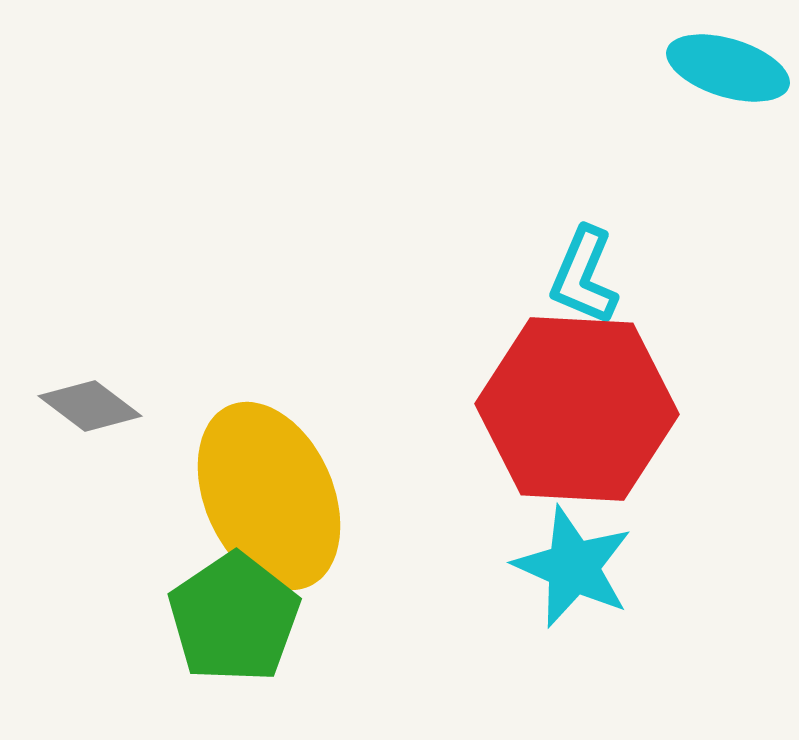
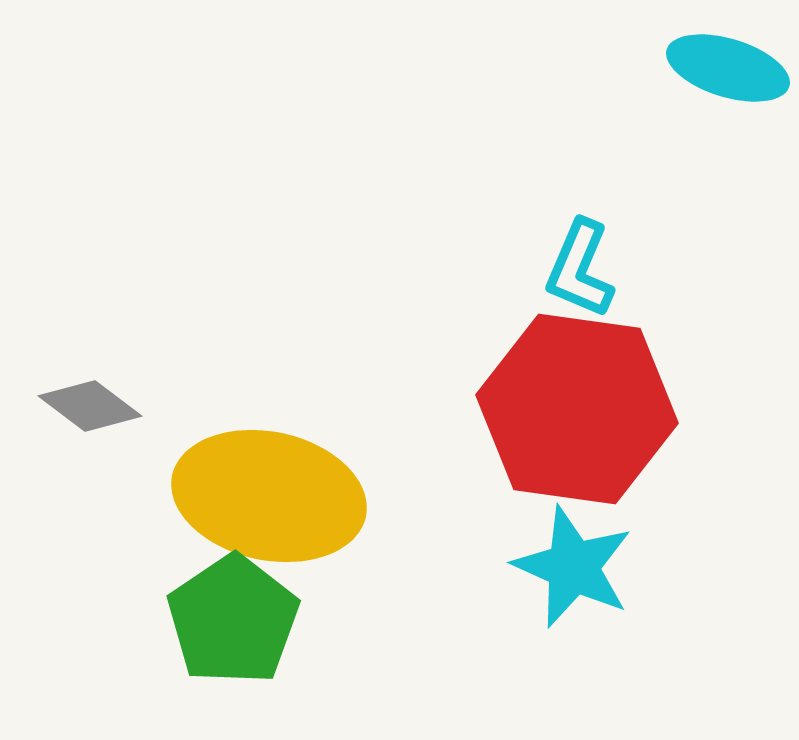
cyan L-shape: moved 4 px left, 7 px up
red hexagon: rotated 5 degrees clockwise
yellow ellipse: rotated 54 degrees counterclockwise
green pentagon: moved 1 px left, 2 px down
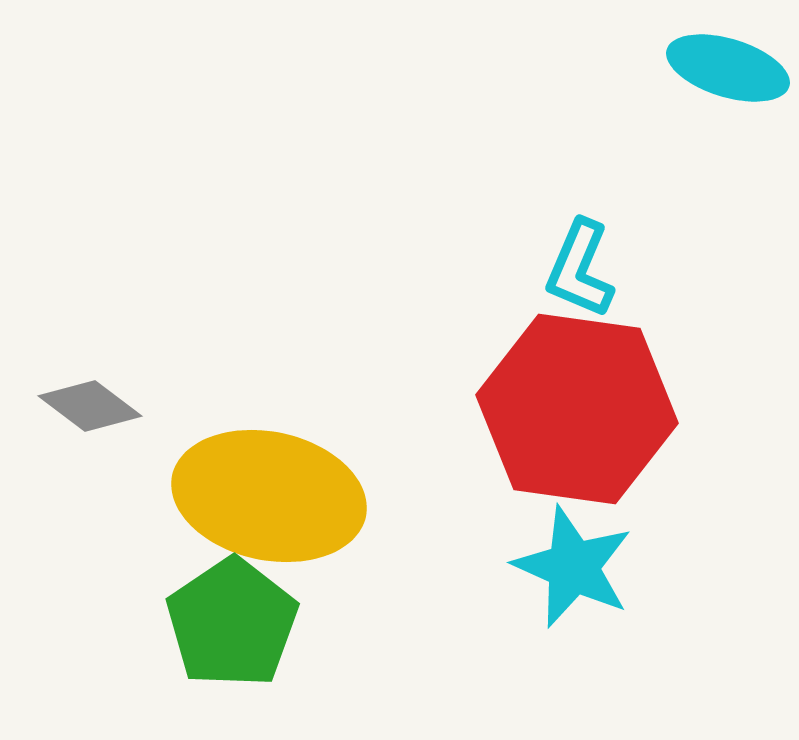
green pentagon: moved 1 px left, 3 px down
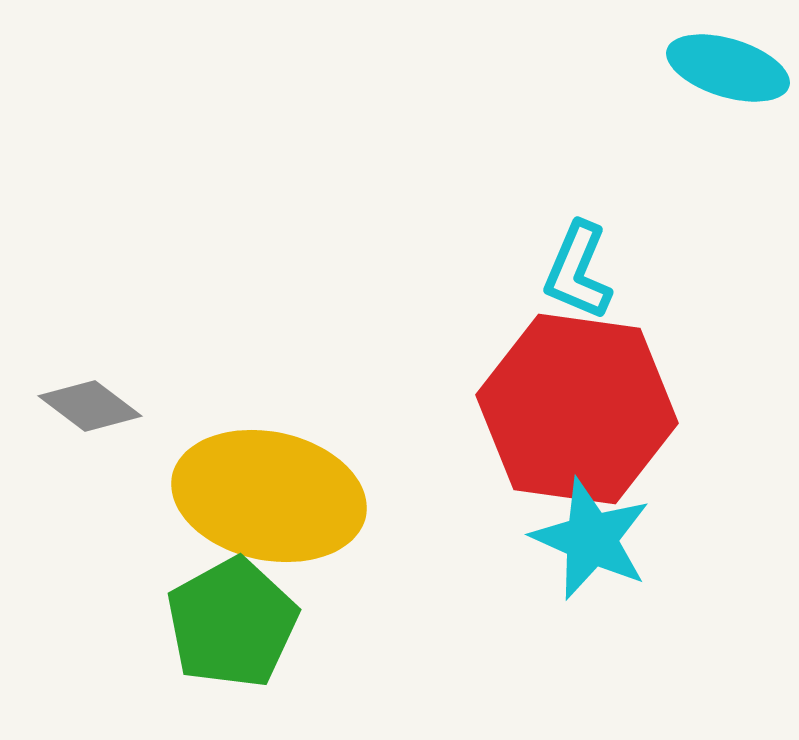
cyan L-shape: moved 2 px left, 2 px down
cyan star: moved 18 px right, 28 px up
green pentagon: rotated 5 degrees clockwise
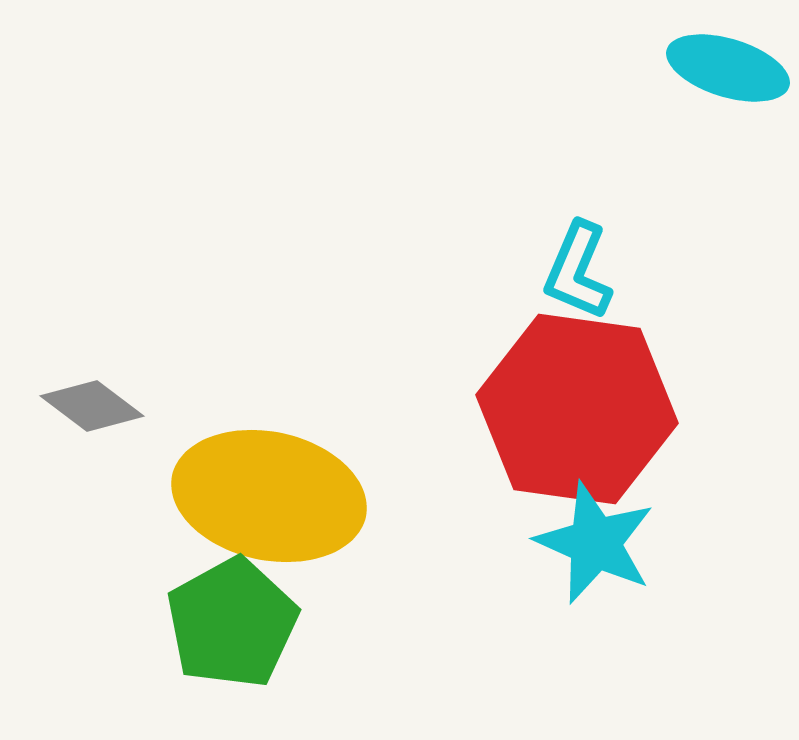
gray diamond: moved 2 px right
cyan star: moved 4 px right, 4 px down
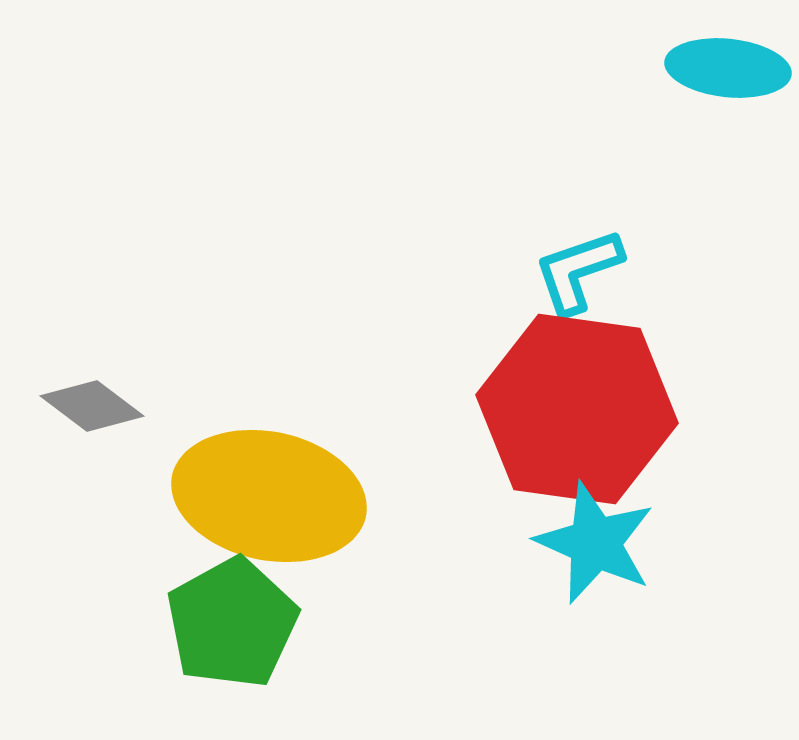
cyan ellipse: rotated 11 degrees counterclockwise
cyan L-shape: rotated 48 degrees clockwise
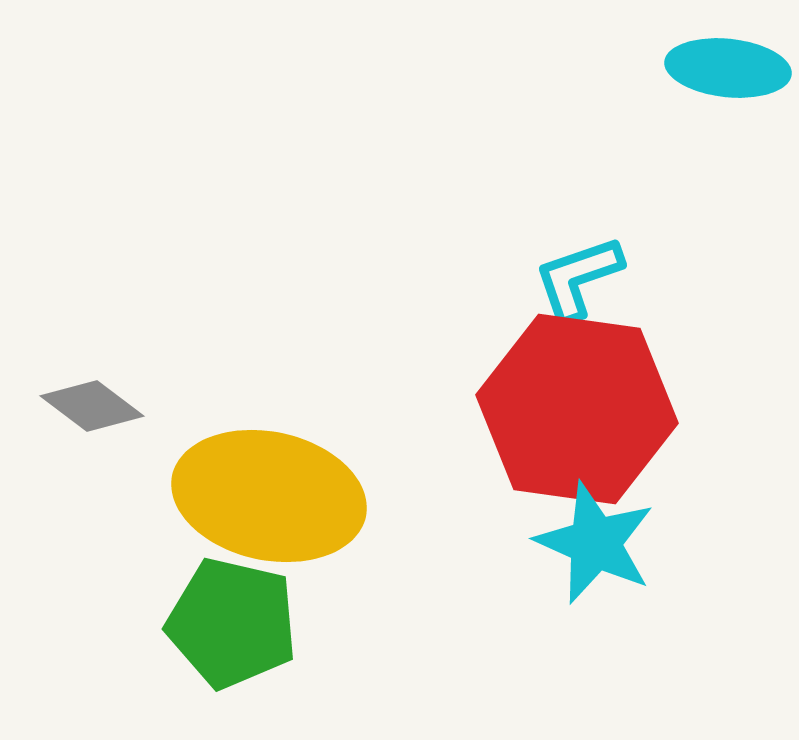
cyan L-shape: moved 7 px down
green pentagon: rotated 30 degrees counterclockwise
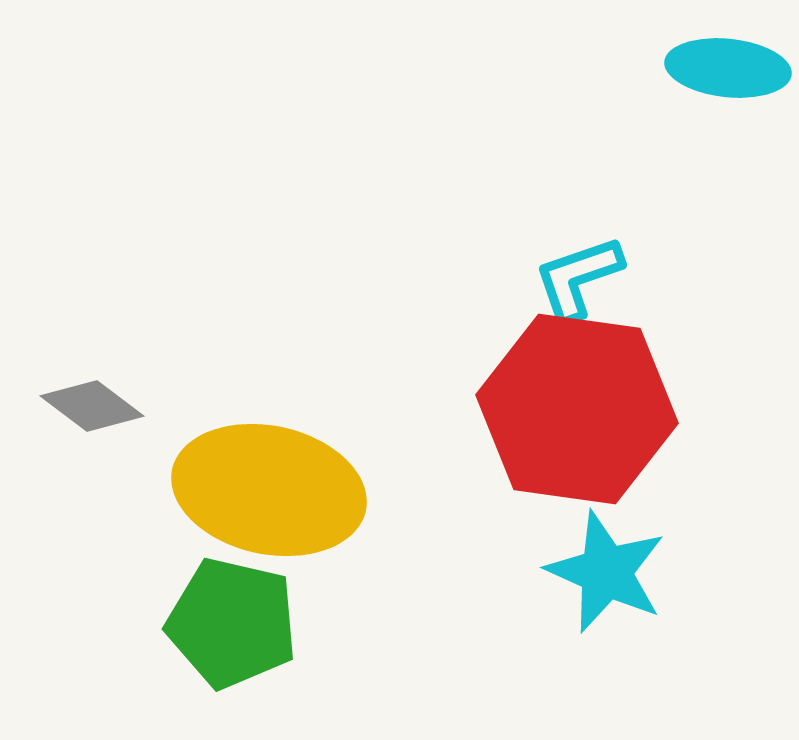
yellow ellipse: moved 6 px up
cyan star: moved 11 px right, 29 px down
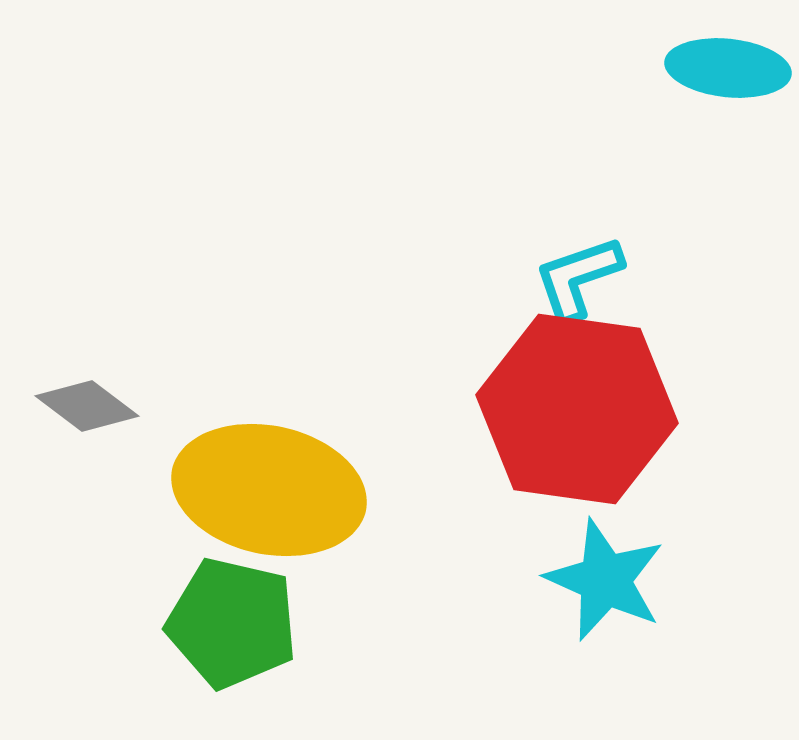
gray diamond: moved 5 px left
cyan star: moved 1 px left, 8 px down
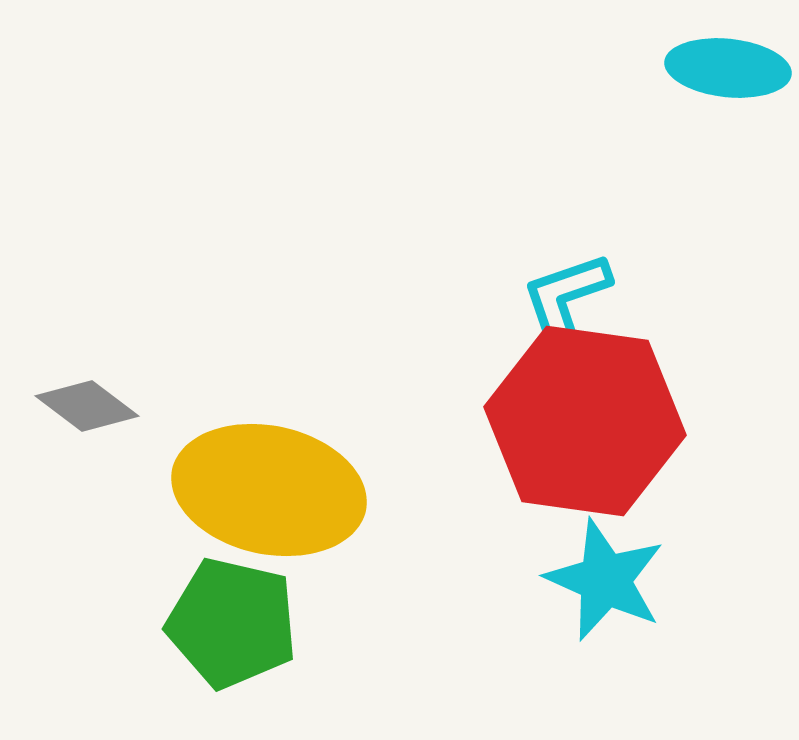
cyan L-shape: moved 12 px left, 17 px down
red hexagon: moved 8 px right, 12 px down
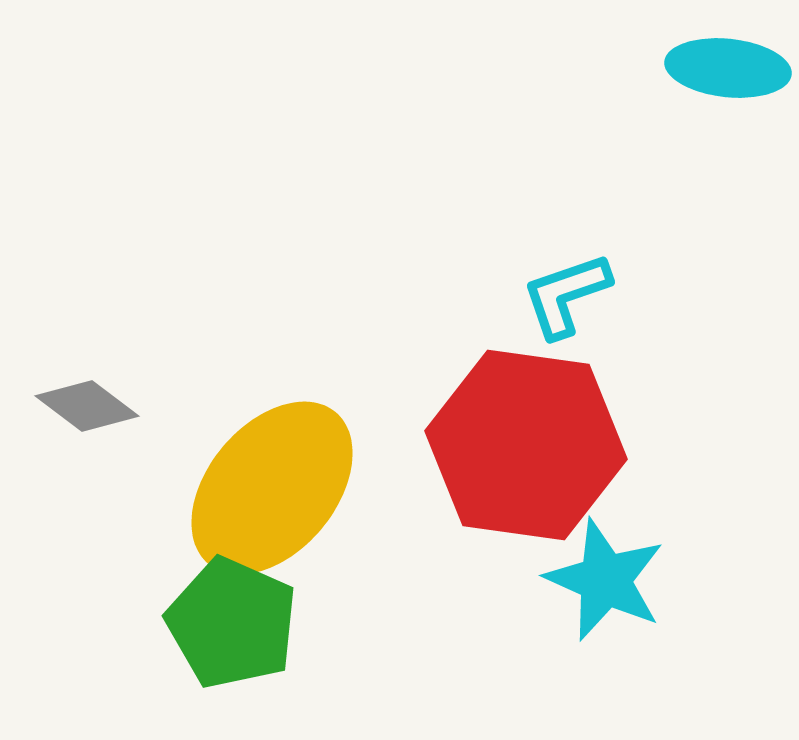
red hexagon: moved 59 px left, 24 px down
yellow ellipse: moved 3 px right, 2 px up; rotated 62 degrees counterclockwise
green pentagon: rotated 11 degrees clockwise
